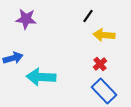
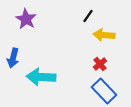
purple star: rotated 25 degrees clockwise
blue arrow: rotated 120 degrees clockwise
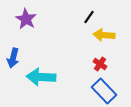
black line: moved 1 px right, 1 px down
red cross: rotated 16 degrees counterclockwise
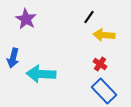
cyan arrow: moved 3 px up
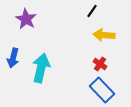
black line: moved 3 px right, 6 px up
cyan arrow: moved 6 px up; rotated 100 degrees clockwise
blue rectangle: moved 2 px left, 1 px up
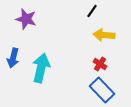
purple star: rotated 15 degrees counterclockwise
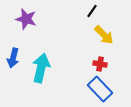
yellow arrow: rotated 140 degrees counterclockwise
red cross: rotated 24 degrees counterclockwise
blue rectangle: moved 2 px left, 1 px up
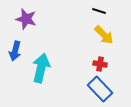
black line: moved 7 px right; rotated 72 degrees clockwise
blue arrow: moved 2 px right, 7 px up
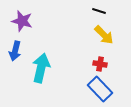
purple star: moved 4 px left, 2 px down
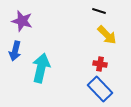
yellow arrow: moved 3 px right
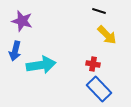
red cross: moved 7 px left
cyan arrow: moved 3 px up; rotated 68 degrees clockwise
blue rectangle: moved 1 px left
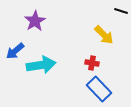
black line: moved 22 px right
purple star: moved 13 px right; rotated 25 degrees clockwise
yellow arrow: moved 3 px left
blue arrow: rotated 36 degrees clockwise
red cross: moved 1 px left, 1 px up
